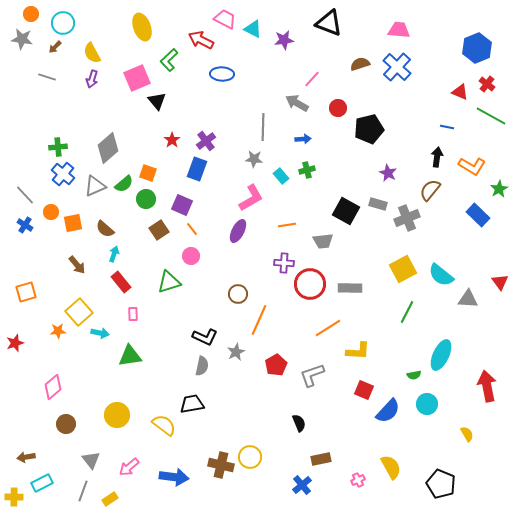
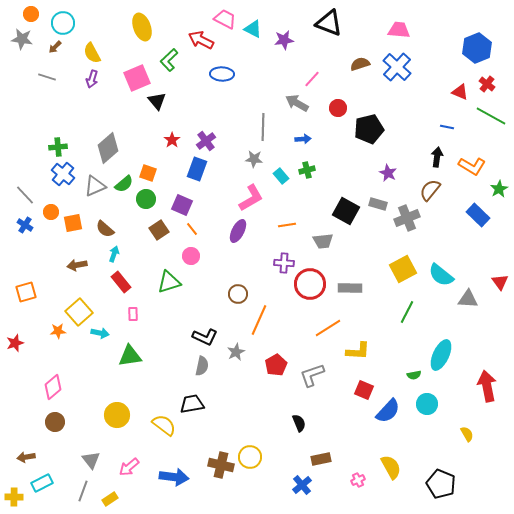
brown arrow at (77, 265): rotated 120 degrees clockwise
brown circle at (66, 424): moved 11 px left, 2 px up
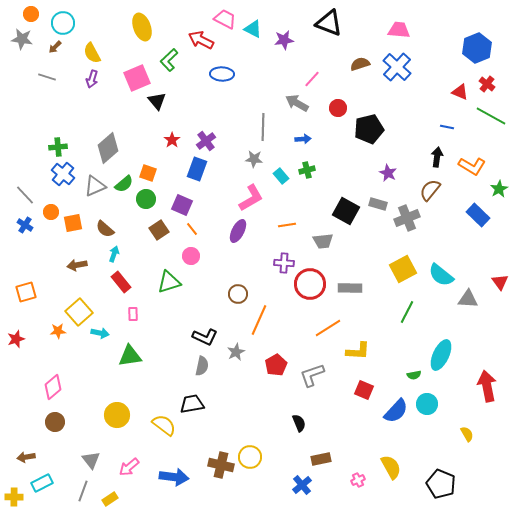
red star at (15, 343): moved 1 px right, 4 px up
blue semicircle at (388, 411): moved 8 px right
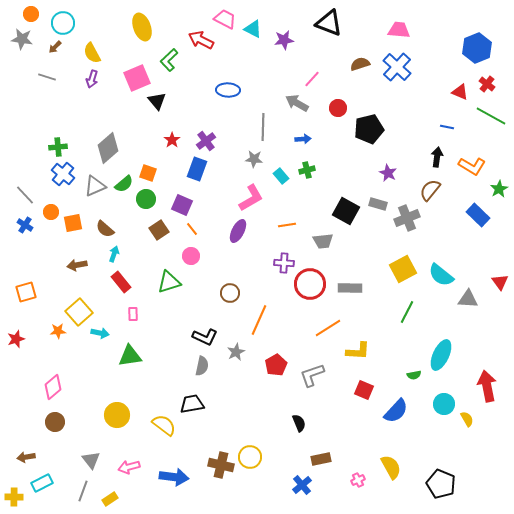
blue ellipse at (222, 74): moved 6 px right, 16 px down
brown circle at (238, 294): moved 8 px left, 1 px up
cyan circle at (427, 404): moved 17 px right
yellow semicircle at (467, 434): moved 15 px up
pink arrow at (129, 467): rotated 25 degrees clockwise
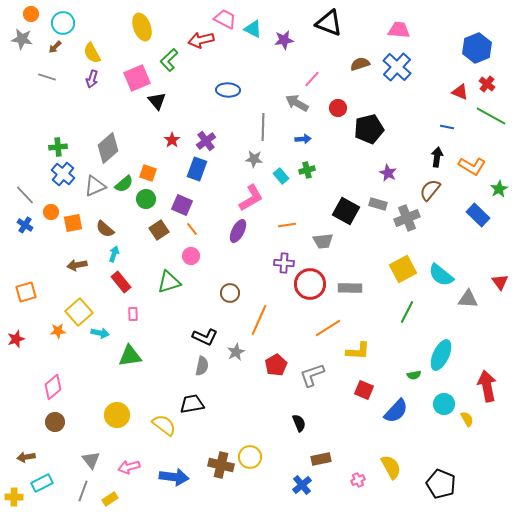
red arrow at (201, 40): rotated 40 degrees counterclockwise
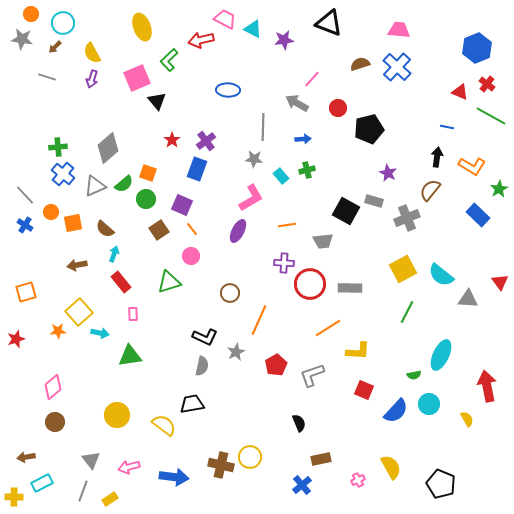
gray rectangle at (378, 204): moved 4 px left, 3 px up
cyan circle at (444, 404): moved 15 px left
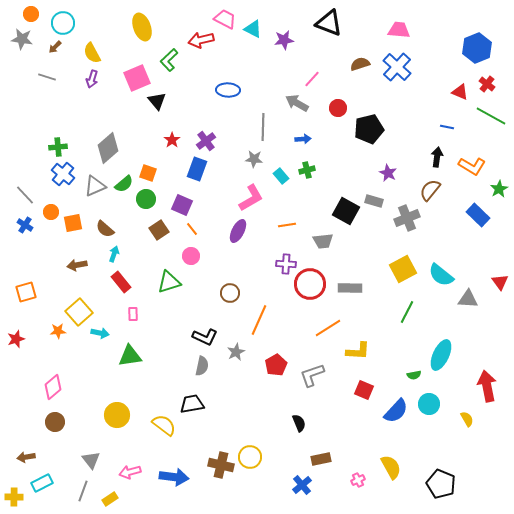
purple cross at (284, 263): moved 2 px right, 1 px down
pink arrow at (129, 467): moved 1 px right, 5 px down
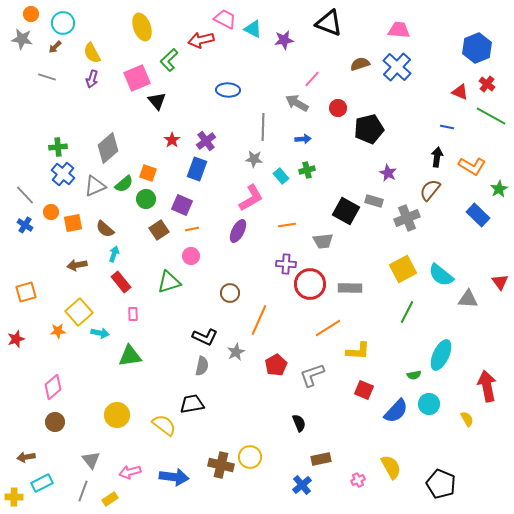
orange line at (192, 229): rotated 64 degrees counterclockwise
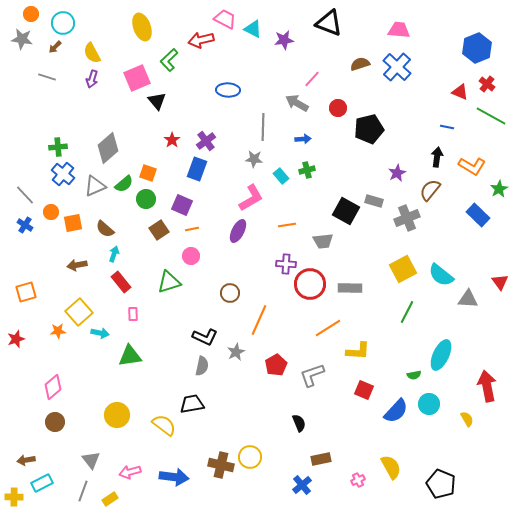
purple star at (388, 173): moved 9 px right; rotated 18 degrees clockwise
brown arrow at (26, 457): moved 3 px down
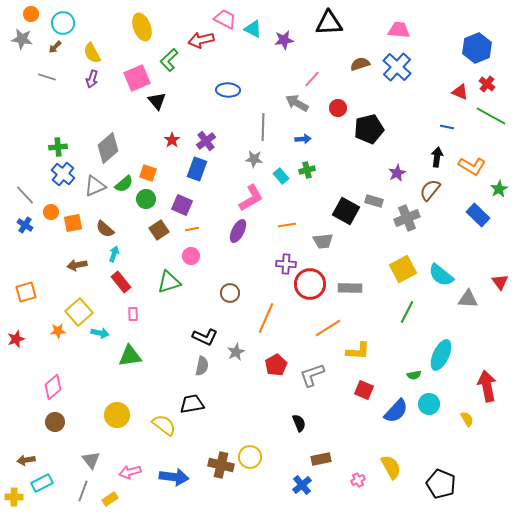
black triangle at (329, 23): rotated 24 degrees counterclockwise
orange line at (259, 320): moved 7 px right, 2 px up
